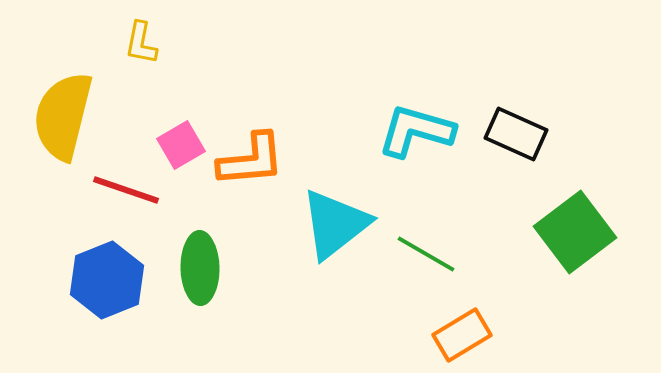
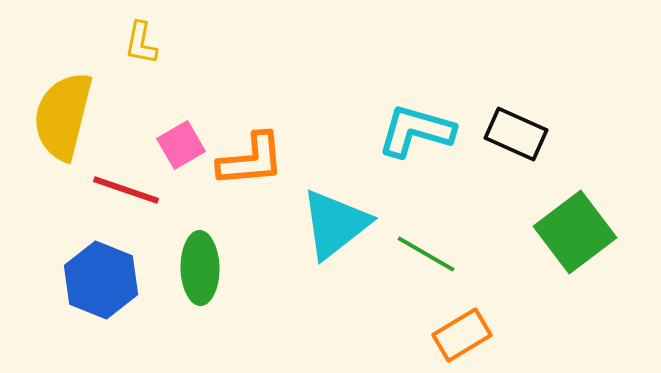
blue hexagon: moved 6 px left; rotated 16 degrees counterclockwise
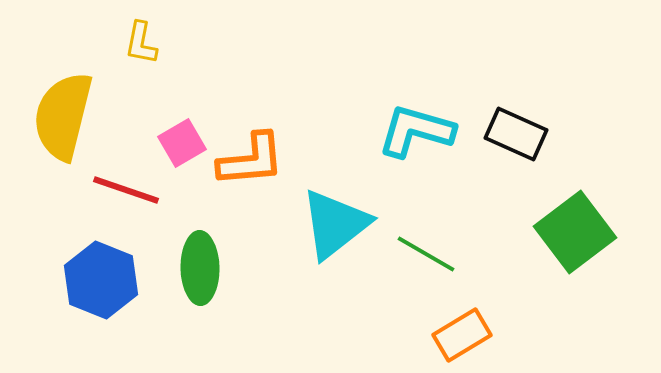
pink square: moved 1 px right, 2 px up
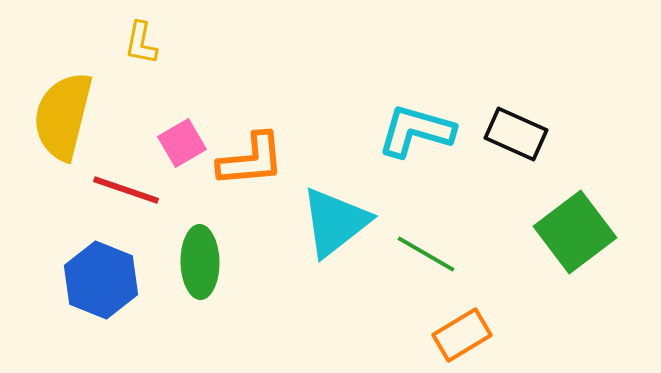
cyan triangle: moved 2 px up
green ellipse: moved 6 px up
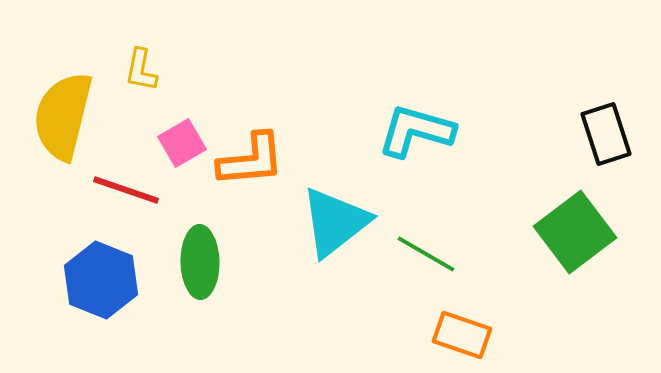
yellow L-shape: moved 27 px down
black rectangle: moved 90 px right; rotated 48 degrees clockwise
orange rectangle: rotated 50 degrees clockwise
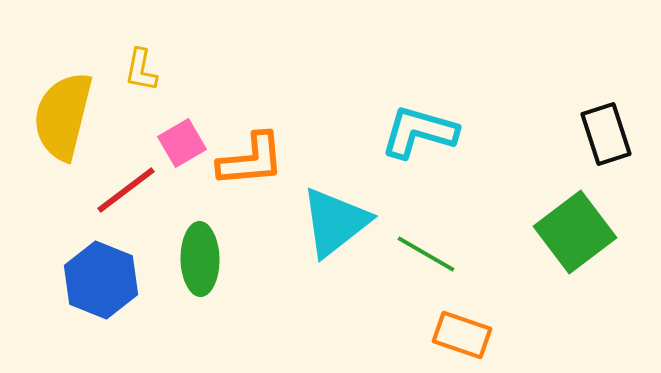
cyan L-shape: moved 3 px right, 1 px down
red line: rotated 56 degrees counterclockwise
green ellipse: moved 3 px up
